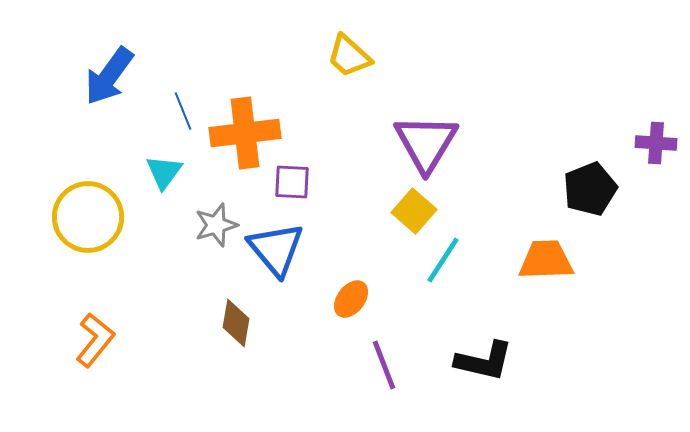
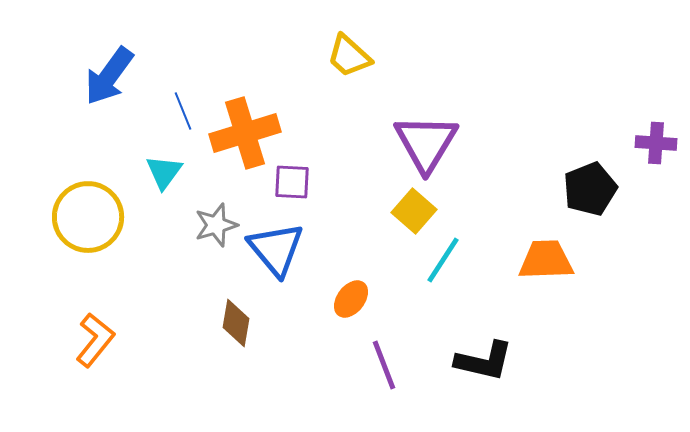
orange cross: rotated 10 degrees counterclockwise
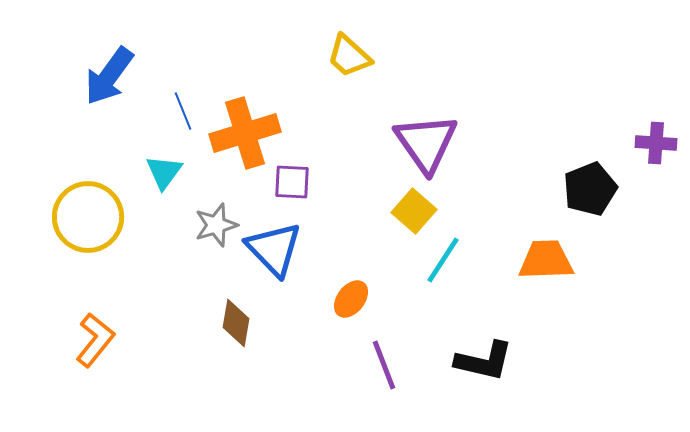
purple triangle: rotated 6 degrees counterclockwise
blue triangle: moved 2 px left; rotated 4 degrees counterclockwise
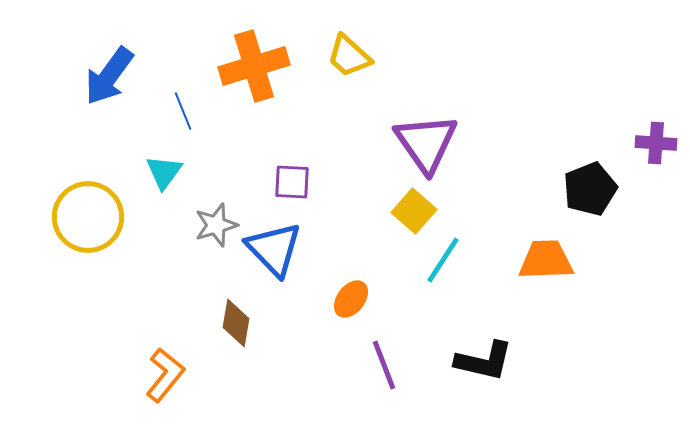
orange cross: moved 9 px right, 67 px up
orange L-shape: moved 70 px right, 35 px down
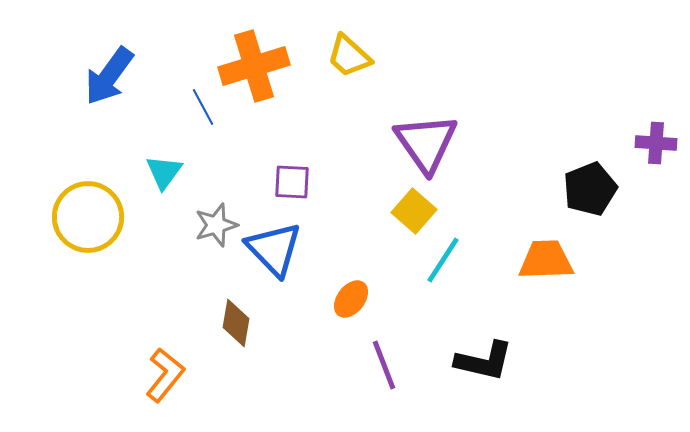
blue line: moved 20 px right, 4 px up; rotated 6 degrees counterclockwise
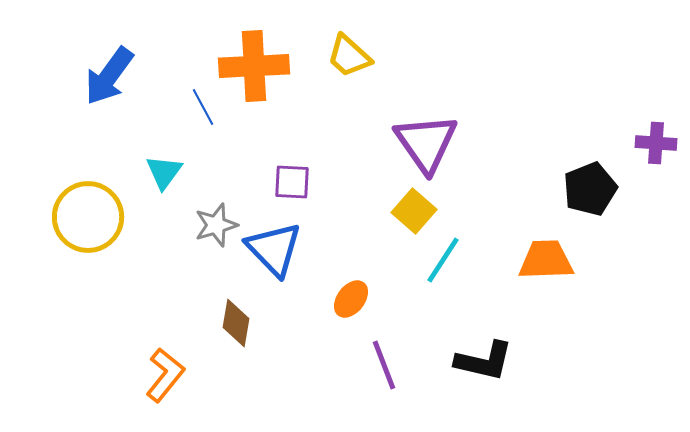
orange cross: rotated 14 degrees clockwise
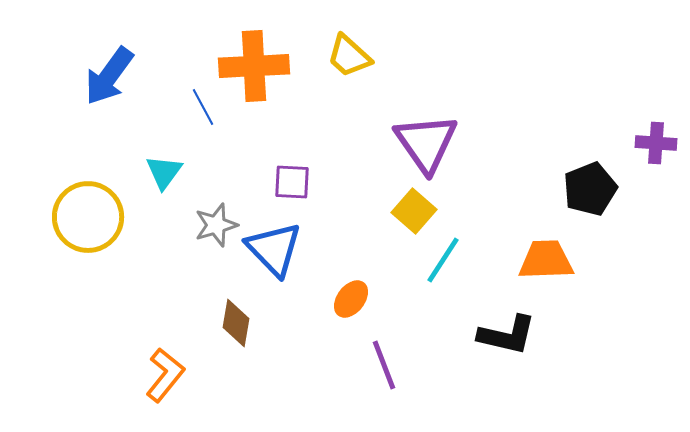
black L-shape: moved 23 px right, 26 px up
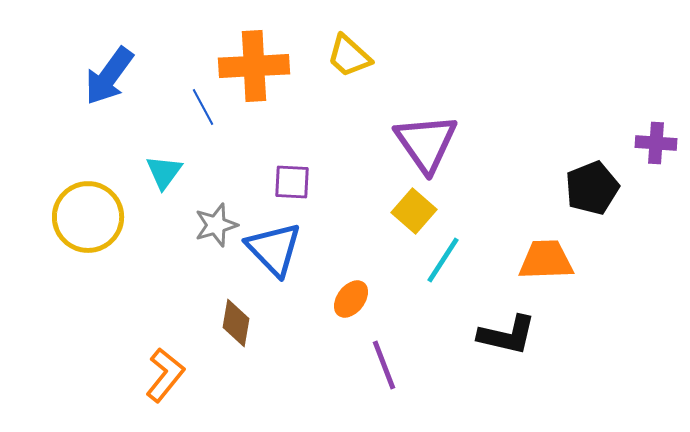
black pentagon: moved 2 px right, 1 px up
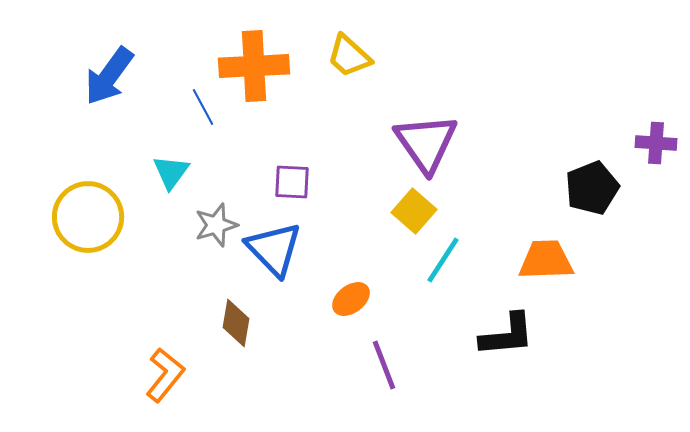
cyan triangle: moved 7 px right
orange ellipse: rotated 15 degrees clockwise
black L-shape: rotated 18 degrees counterclockwise
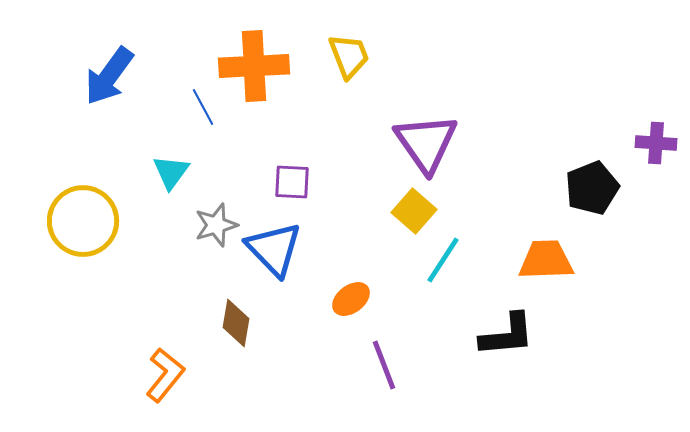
yellow trapezoid: rotated 153 degrees counterclockwise
yellow circle: moved 5 px left, 4 px down
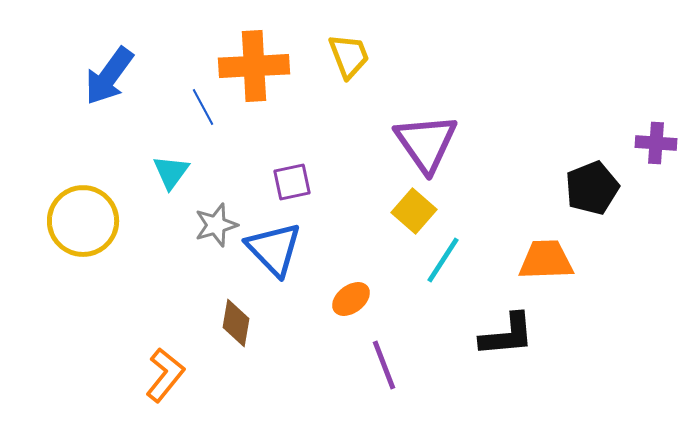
purple square: rotated 15 degrees counterclockwise
